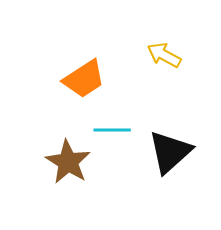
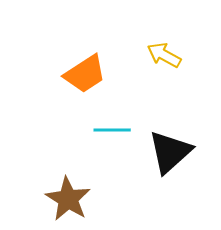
orange trapezoid: moved 1 px right, 5 px up
brown star: moved 37 px down
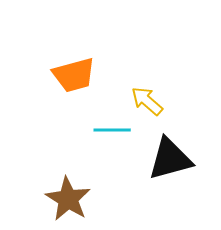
yellow arrow: moved 17 px left, 46 px down; rotated 12 degrees clockwise
orange trapezoid: moved 11 px left, 1 px down; rotated 18 degrees clockwise
black triangle: moved 7 px down; rotated 27 degrees clockwise
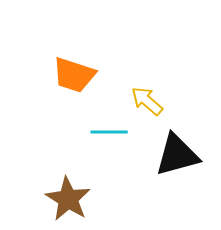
orange trapezoid: rotated 33 degrees clockwise
cyan line: moved 3 px left, 2 px down
black triangle: moved 7 px right, 4 px up
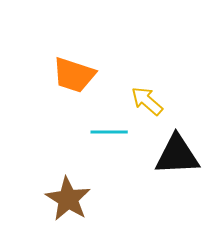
black triangle: rotated 12 degrees clockwise
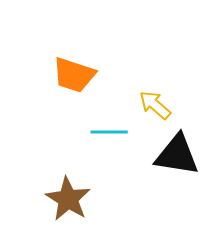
yellow arrow: moved 8 px right, 4 px down
black triangle: rotated 12 degrees clockwise
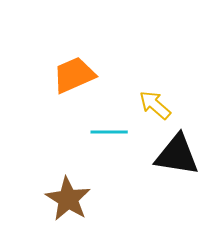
orange trapezoid: rotated 138 degrees clockwise
